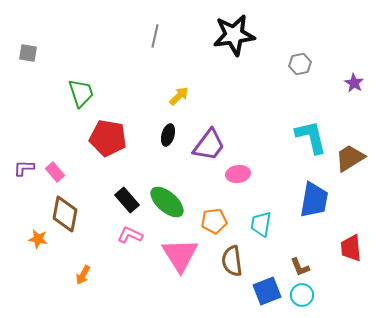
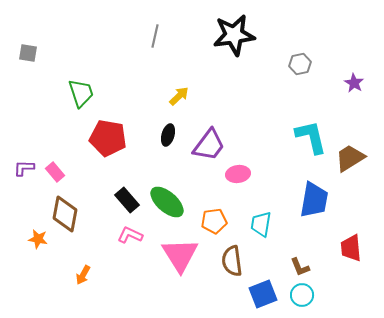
blue square: moved 4 px left, 3 px down
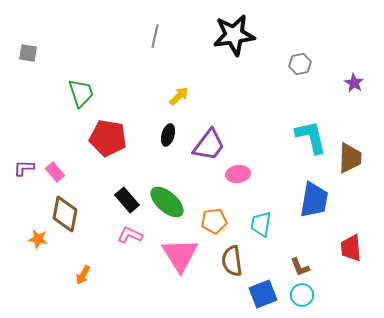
brown trapezoid: rotated 124 degrees clockwise
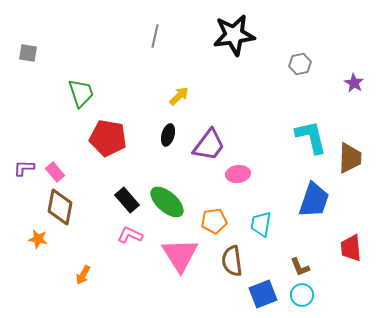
blue trapezoid: rotated 9 degrees clockwise
brown diamond: moved 5 px left, 7 px up
